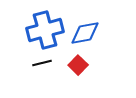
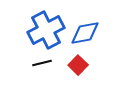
blue cross: moved 1 px right; rotated 12 degrees counterclockwise
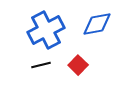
blue diamond: moved 12 px right, 9 px up
black line: moved 1 px left, 2 px down
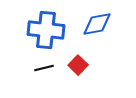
blue cross: rotated 33 degrees clockwise
black line: moved 3 px right, 3 px down
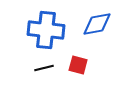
red square: rotated 30 degrees counterclockwise
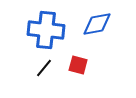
black line: rotated 36 degrees counterclockwise
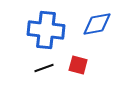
black line: rotated 30 degrees clockwise
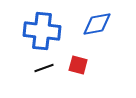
blue cross: moved 4 px left, 1 px down
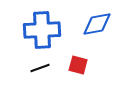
blue cross: moved 1 px up; rotated 9 degrees counterclockwise
black line: moved 4 px left
